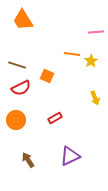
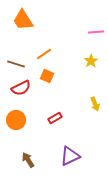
orange line: moved 28 px left; rotated 42 degrees counterclockwise
brown line: moved 1 px left, 1 px up
yellow arrow: moved 6 px down
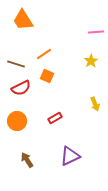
orange circle: moved 1 px right, 1 px down
brown arrow: moved 1 px left
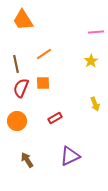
brown line: rotated 60 degrees clockwise
orange square: moved 4 px left, 7 px down; rotated 24 degrees counterclockwise
red semicircle: rotated 138 degrees clockwise
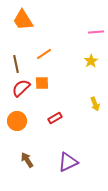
orange square: moved 1 px left
red semicircle: rotated 24 degrees clockwise
purple triangle: moved 2 px left, 6 px down
